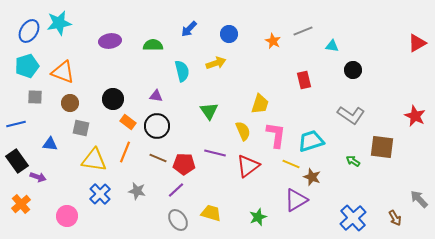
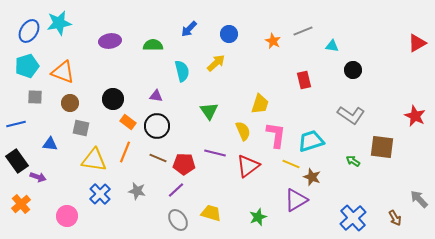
yellow arrow at (216, 63): rotated 24 degrees counterclockwise
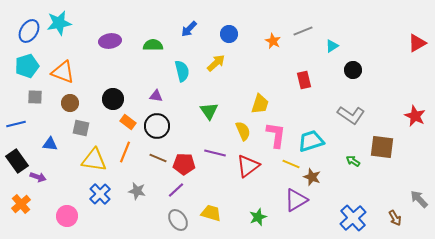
cyan triangle at (332, 46): rotated 40 degrees counterclockwise
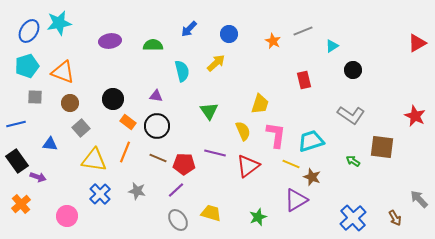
gray square at (81, 128): rotated 36 degrees clockwise
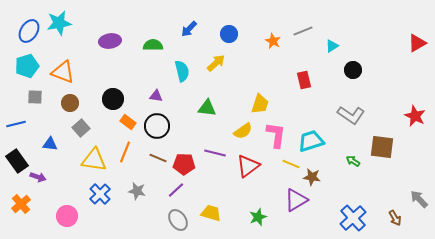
green triangle at (209, 111): moved 2 px left, 3 px up; rotated 48 degrees counterclockwise
yellow semicircle at (243, 131): rotated 78 degrees clockwise
brown star at (312, 177): rotated 12 degrees counterclockwise
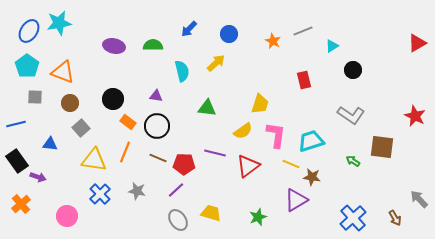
purple ellipse at (110, 41): moved 4 px right, 5 px down; rotated 20 degrees clockwise
cyan pentagon at (27, 66): rotated 20 degrees counterclockwise
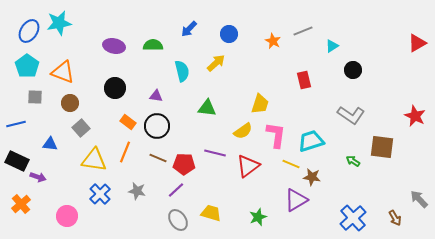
black circle at (113, 99): moved 2 px right, 11 px up
black rectangle at (17, 161): rotated 30 degrees counterclockwise
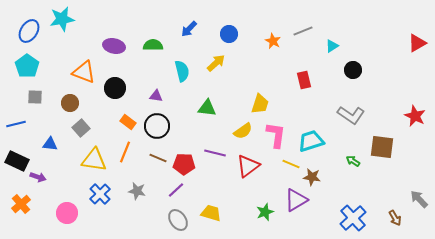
cyan star at (59, 23): moved 3 px right, 4 px up
orange triangle at (63, 72): moved 21 px right
pink circle at (67, 216): moved 3 px up
green star at (258, 217): moved 7 px right, 5 px up
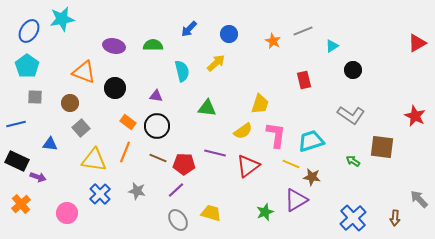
brown arrow at (395, 218): rotated 35 degrees clockwise
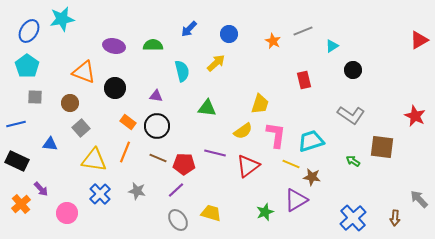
red triangle at (417, 43): moved 2 px right, 3 px up
purple arrow at (38, 177): moved 3 px right, 12 px down; rotated 28 degrees clockwise
